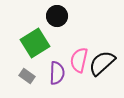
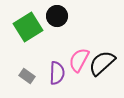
green square: moved 7 px left, 16 px up
pink semicircle: rotated 15 degrees clockwise
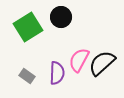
black circle: moved 4 px right, 1 px down
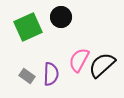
green square: rotated 8 degrees clockwise
black semicircle: moved 2 px down
purple semicircle: moved 6 px left, 1 px down
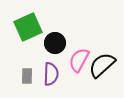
black circle: moved 6 px left, 26 px down
gray rectangle: rotated 56 degrees clockwise
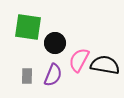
green square: rotated 32 degrees clockwise
black semicircle: moved 3 px right; rotated 52 degrees clockwise
purple semicircle: moved 2 px right, 1 px down; rotated 20 degrees clockwise
